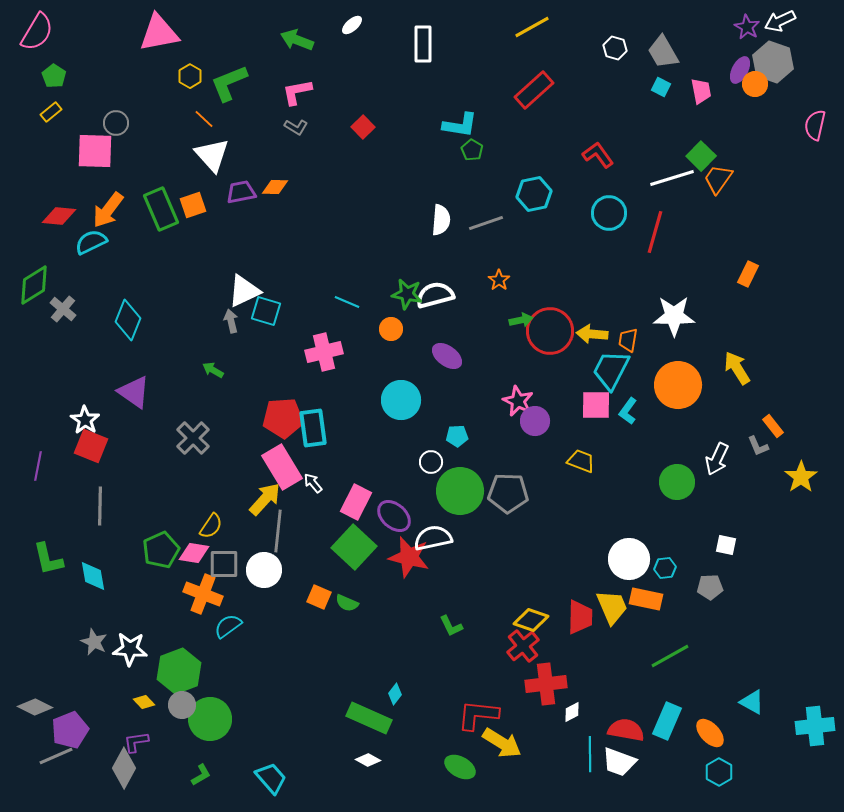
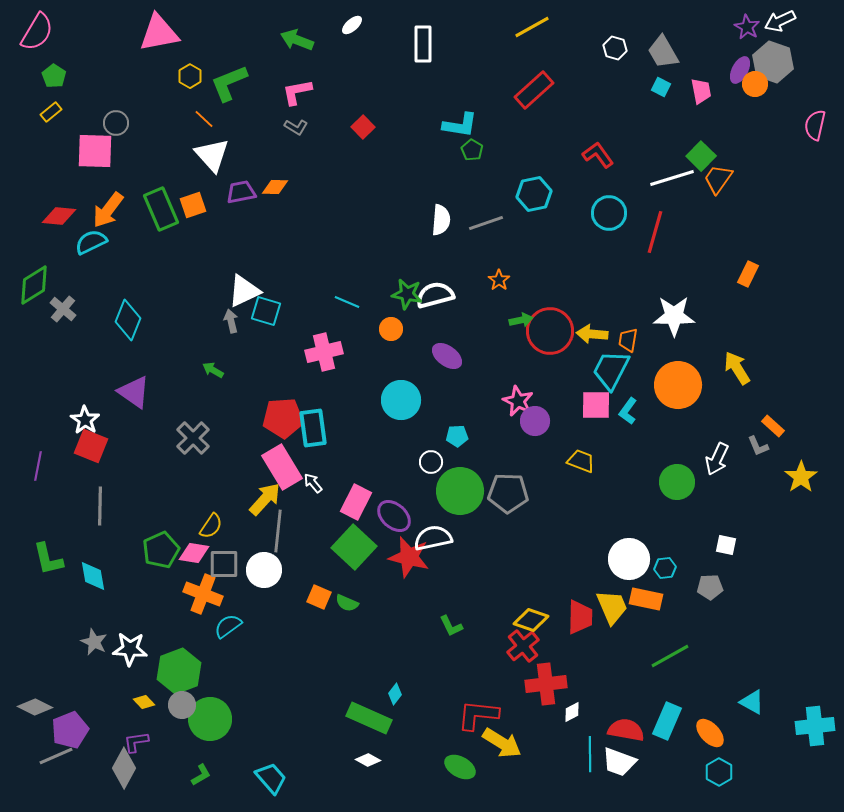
orange rectangle at (773, 426): rotated 10 degrees counterclockwise
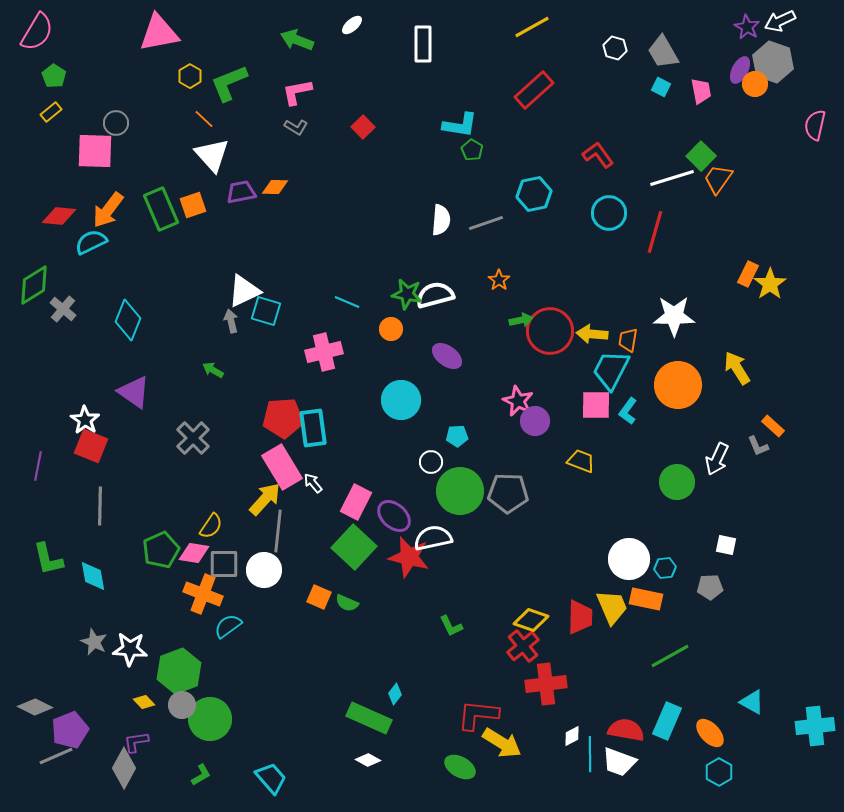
yellow star at (801, 477): moved 31 px left, 193 px up
white diamond at (572, 712): moved 24 px down
